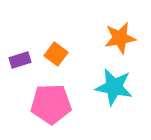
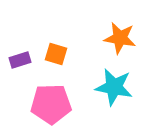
orange star: rotated 20 degrees clockwise
orange square: rotated 20 degrees counterclockwise
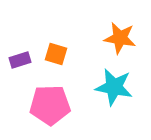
pink pentagon: moved 1 px left, 1 px down
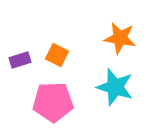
orange square: moved 1 px right, 1 px down; rotated 10 degrees clockwise
cyan star: moved 1 px right; rotated 6 degrees clockwise
pink pentagon: moved 3 px right, 3 px up
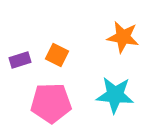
orange star: moved 3 px right, 1 px up
cyan star: moved 8 px down; rotated 12 degrees counterclockwise
pink pentagon: moved 2 px left, 1 px down
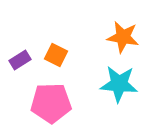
orange square: moved 1 px left
purple rectangle: rotated 15 degrees counterclockwise
cyan star: moved 4 px right, 11 px up
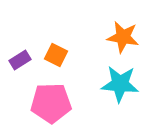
cyan star: moved 1 px right
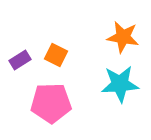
cyan star: rotated 9 degrees counterclockwise
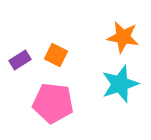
cyan star: rotated 15 degrees counterclockwise
pink pentagon: moved 2 px right; rotated 9 degrees clockwise
